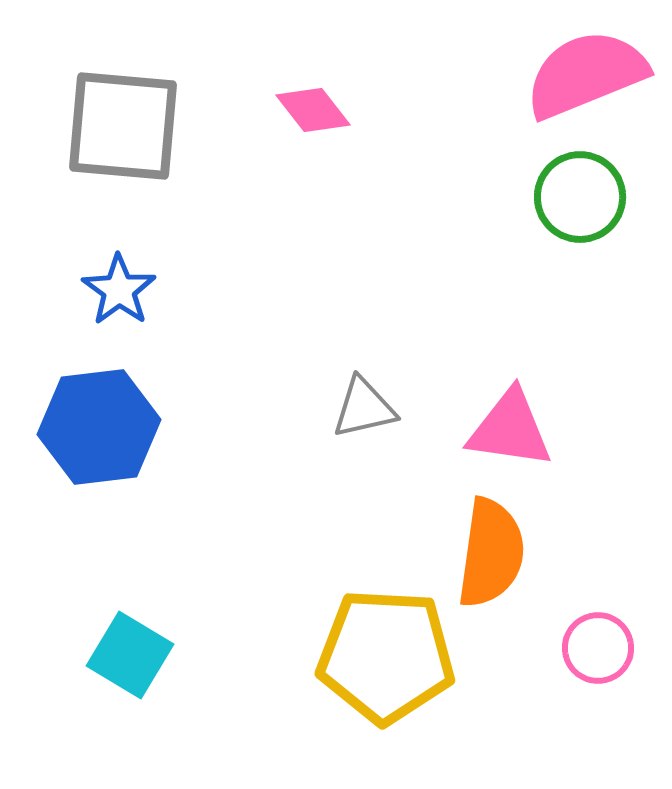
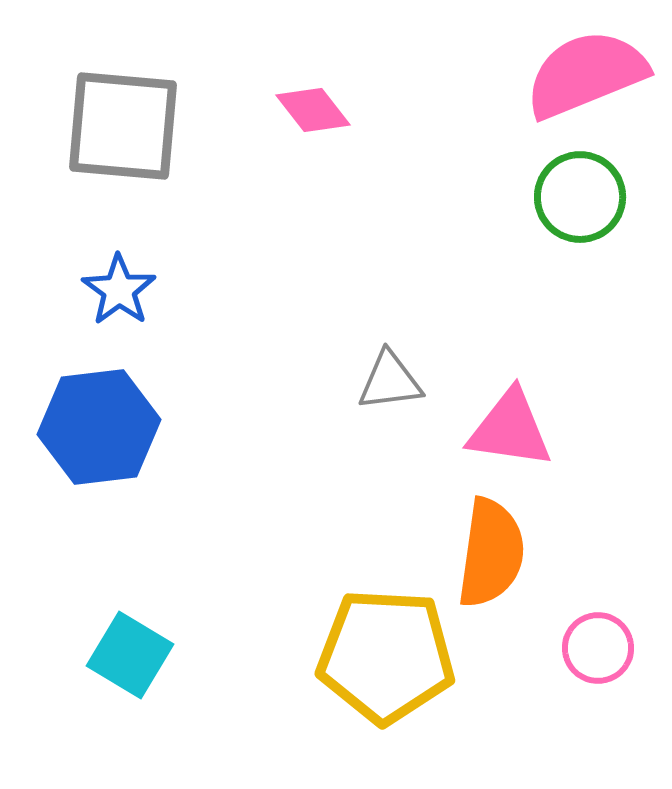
gray triangle: moved 26 px right, 27 px up; rotated 6 degrees clockwise
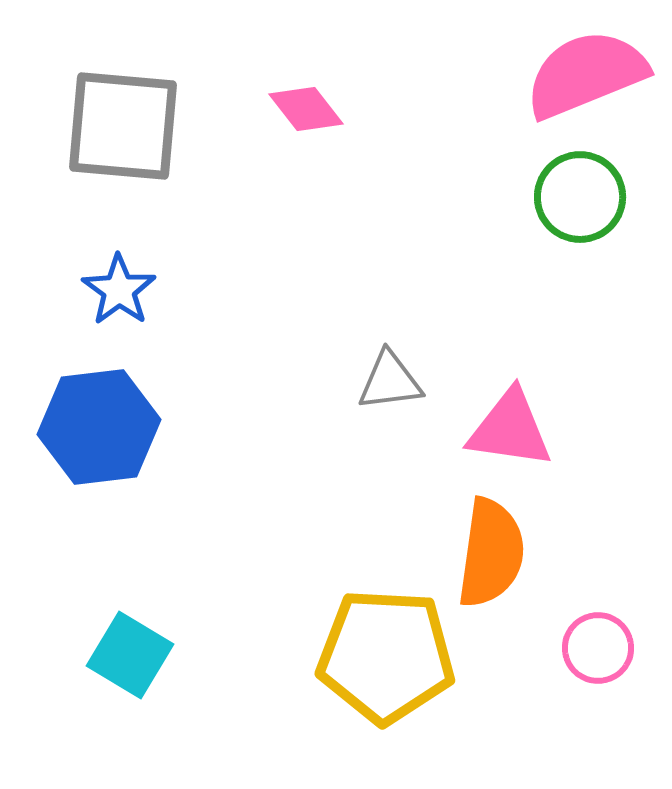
pink diamond: moved 7 px left, 1 px up
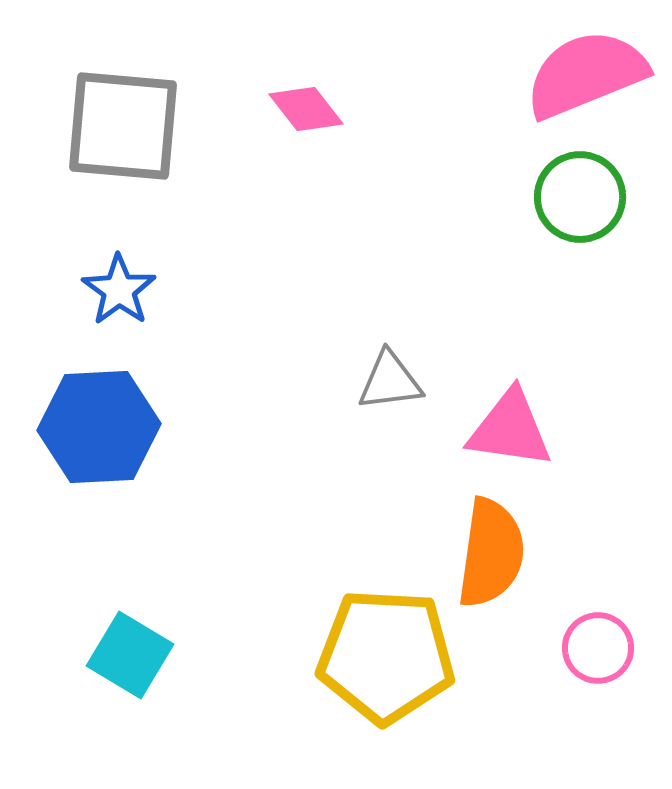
blue hexagon: rotated 4 degrees clockwise
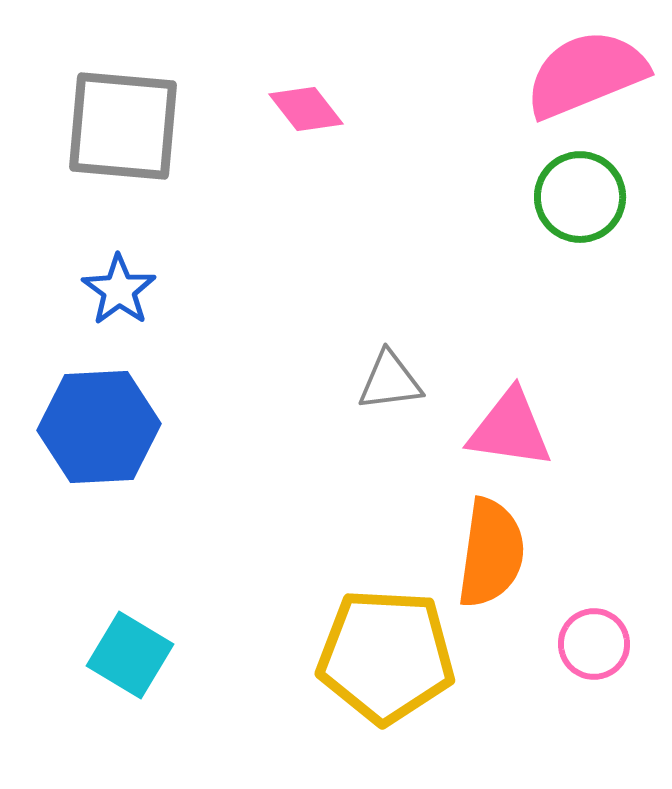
pink circle: moved 4 px left, 4 px up
